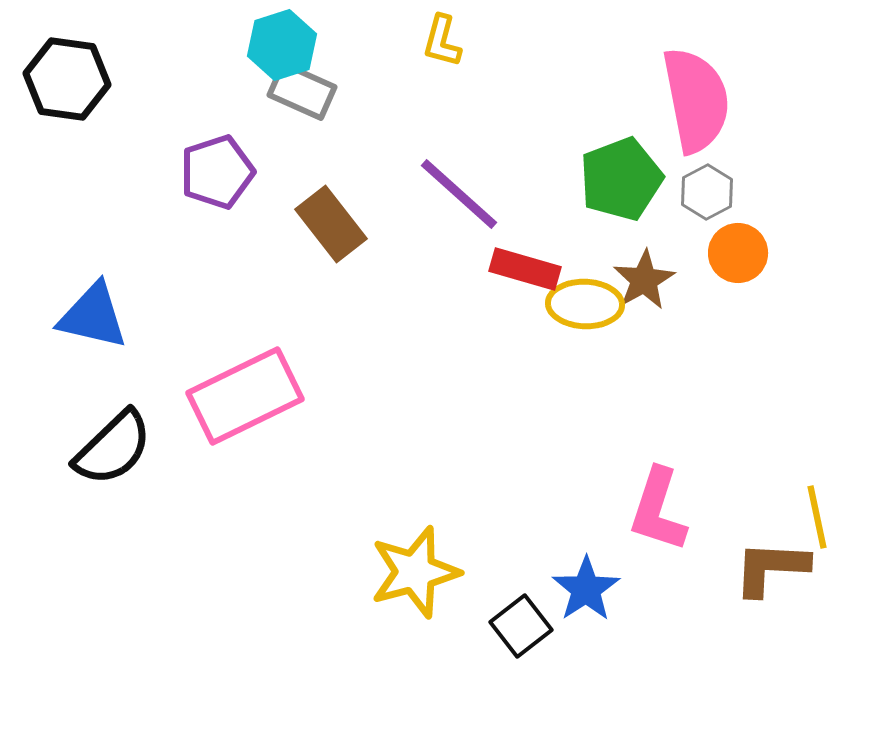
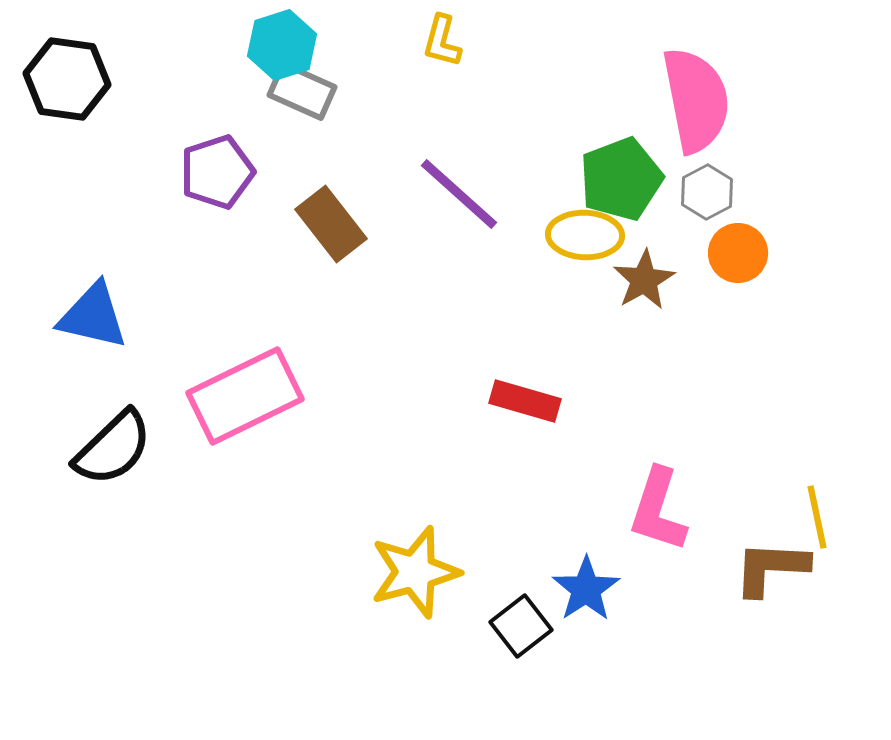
red rectangle: moved 132 px down
yellow ellipse: moved 69 px up
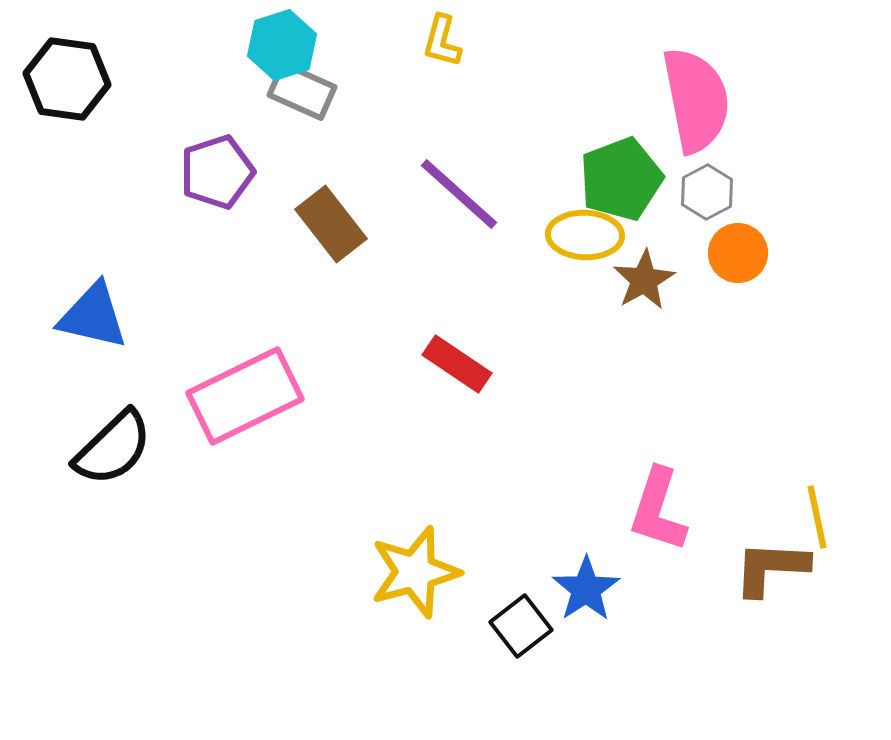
red rectangle: moved 68 px left, 37 px up; rotated 18 degrees clockwise
